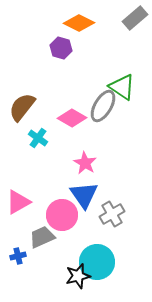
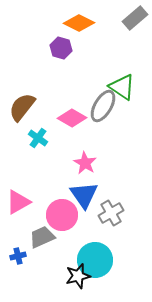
gray cross: moved 1 px left, 1 px up
cyan circle: moved 2 px left, 2 px up
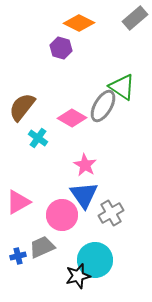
pink star: moved 2 px down
gray trapezoid: moved 10 px down
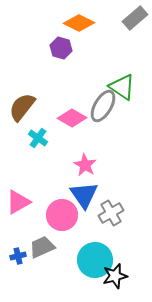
black star: moved 37 px right
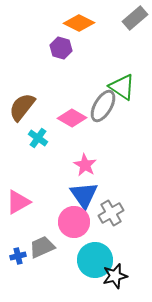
pink circle: moved 12 px right, 7 px down
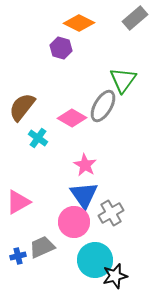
green triangle: moved 1 px right, 7 px up; rotated 32 degrees clockwise
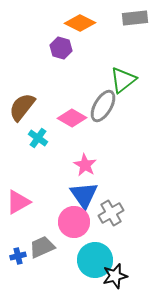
gray rectangle: rotated 35 degrees clockwise
orange diamond: moved 1 px right
green triangle: rotated 16 degrees clockwise
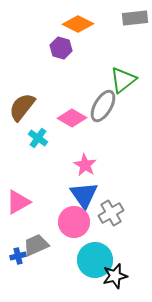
orange diamond: moved 2 px left, 1 px down
gray trapezoid: moved 6 px left, 2 px up
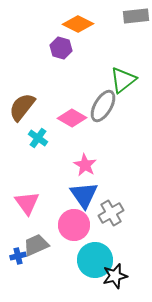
gray rectangle: moved 1 px right, 2 px up
pink triangle: moved 9 px right, 1 px down; rotated 36 degrees counterclockwise
pink circle: moved 3 px down
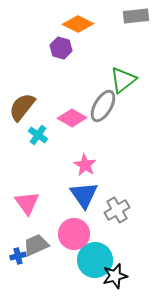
cyan cross: moved 3 px up
gray cross: moved 6 px right, 3 px up
pink circle: moved 9 px down
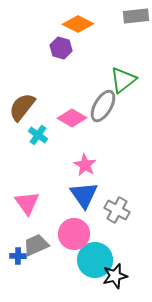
gray cross: rotated 30 degrees counterclockwise
blue cross: rotated 14 degrees clockwise
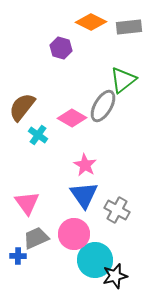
gray rectangle: moved 7 px left, 11 px down
orange diamond: moved 13 px right, 2 px up
gray trapezoid: moved 7 px up
